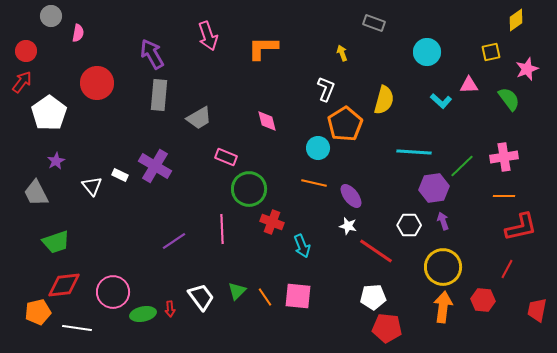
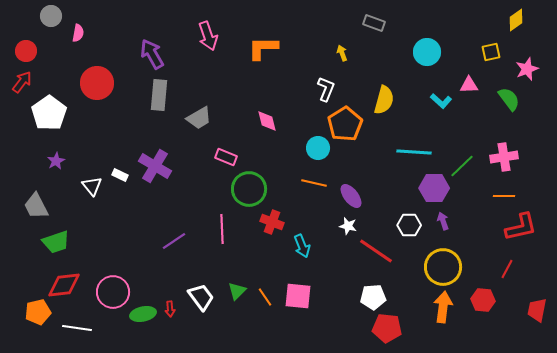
purple hexagon at (434, 188): rotated 8 degrees clockwise
gray trapezoid at (36, 193): moved 13 px down
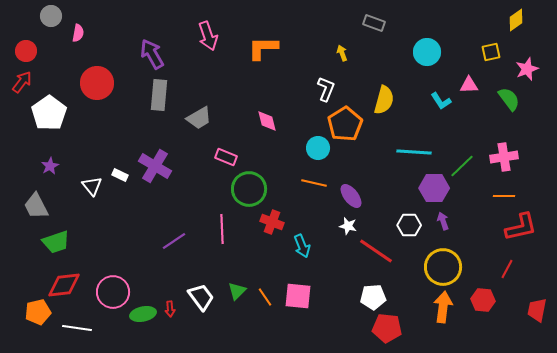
cyan L-shape at (441, 101): rotated 15 degrees clockwise
purple star at (56, 161): moved 6 px left, 5 px down
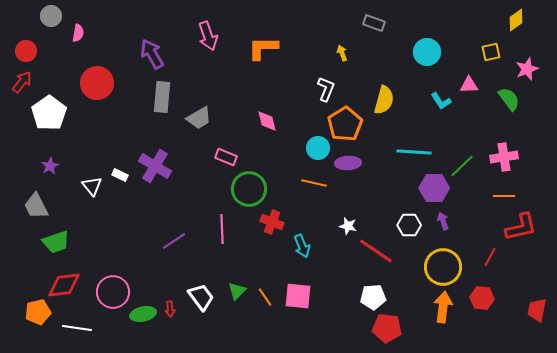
gray rectangle at (159, 95): moved 3 px right, 2 px down
purple ellipse at (351, 196): moved 3 px left, 33 px up; rotated 55 degrees counterclockwise
red line at (507, 269): moved 17 px left, 12 px up
red hexagon at (483, 300): moved 1 px left, 2 px up
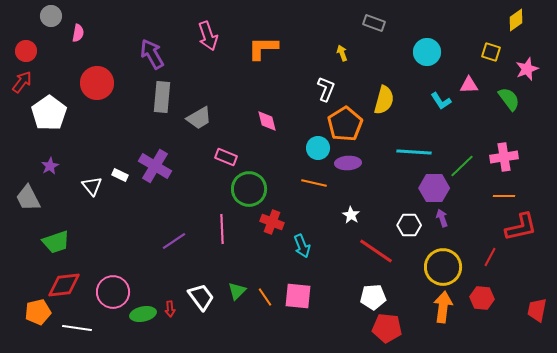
yellow square at (491, 52): rotated 30 degrees clockwise
gray trapezoid at (36, 206): moved 8 px left, 8 px up
purple arrow at (443, 221): moved 1 px left, 3 px up
white star at (348, 226): moved 3 px right, 11 px up; rotated 18 degrees clockwise
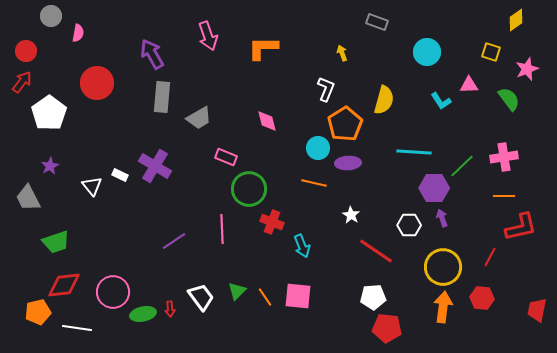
gray rectangle at (374, 23): moved 3 px right, 1 px up
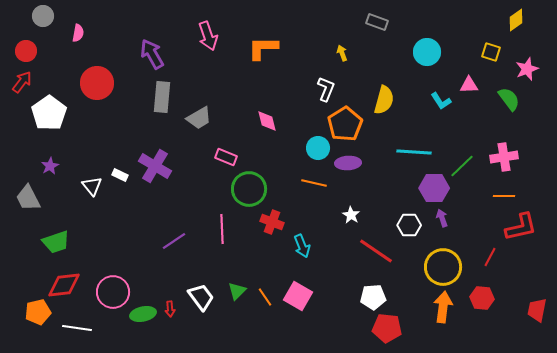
gray circle at (51, 16): moved 8 px left
pink square at (298, 296): rotated 24 degrees clockwise
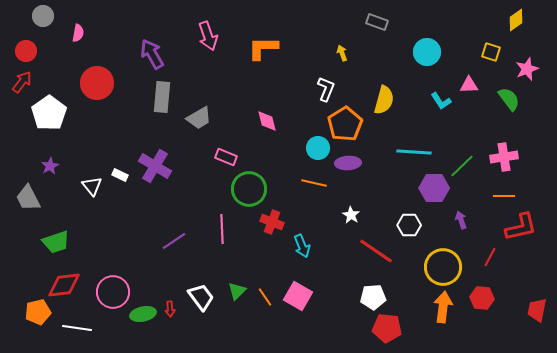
purple arrow at (442, 218): moved 19 px right, 2 px down
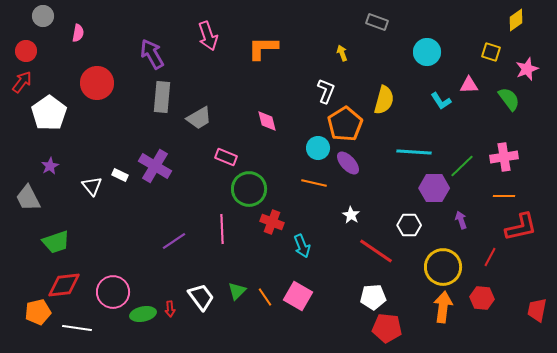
white L-shape at (326, 89): moved 2 px down
purple ellipse at (348, 163): rotated 50 degrees clockwise
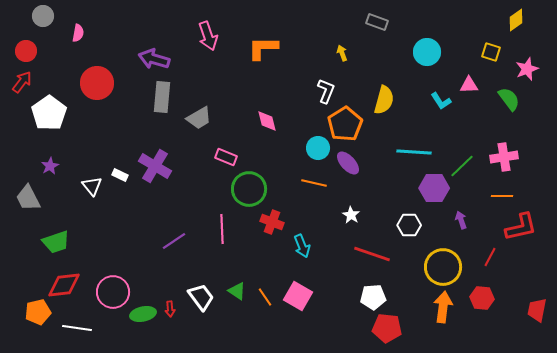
purple arrow at (152, 54): moved 2 px right, 5 px down; rotated 44 degrees counterclockwise
orange line at (504, 196): moved 2 px left
red line at (376, 251): moved 4 px left, 3 px down; rotated 15 degrees counterclockwise
green triangle at (237, 291): rotated 42 degrees counterclockwise
